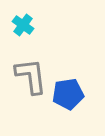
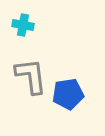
cyan cross: rotated 25 degrees counterclockwise
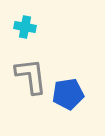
cyan cross: moved 2 px right, 2 px down
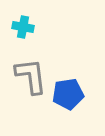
cyan cross: moved 2 px left
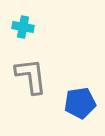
blue pentagon: moved 12 px right, 9 px down
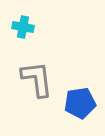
gray L-shape: moved 6 px right, 3 px down
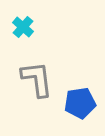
cyan cross: rotated 30 degrees clockwise
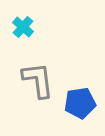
gray L-shape: moved 1 px right, 1 px down
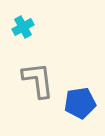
cyan cross: rotated 20 degrees clockwise
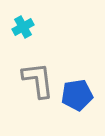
blue pentagon: moved 3 px left, 8 px up
